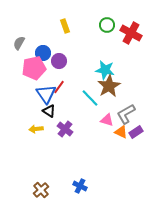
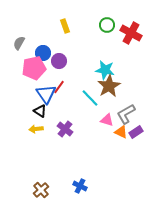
black triangle: moved 9 px left
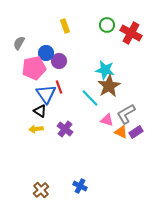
blue circle: moved 3 px right
red line: rotated 56 degrees counterclockwise
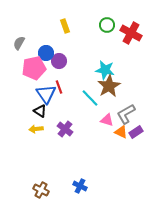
brown cross: rotated 21 degrees counterclockwise
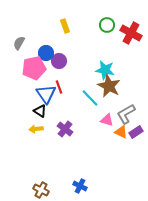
brown star: rotated 15 degrees counterclockwise
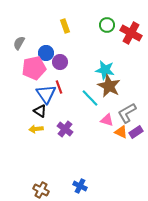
purple circle: moved 1 px right, 1 px down
gray L-shape: moved 1 px right, 1 px up
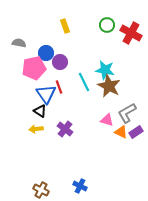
gray semicircle: rotated 72 degrees clockwise
cyan line: moved 6 px left, 16 px up; rotated 18 degrees clockwise
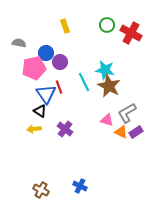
yellow arrow: moved 2 px left
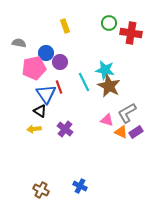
green circle: moved 2 px right, 2 px up
red cross: rotated 20 degrees counterclockwise
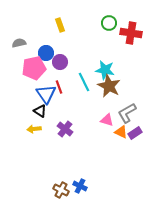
yellow rectangle: moved 5 px left, 1 px up
gray semicircle: rotated 24 degrees counterclockwise
purple rectangle: moved 1 px left, 1 px down
brown cross: moved 20 px right
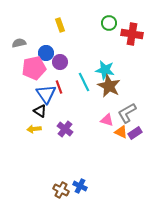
red cross: moved 1 px right, 1 px down
